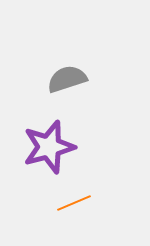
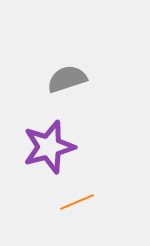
orange line: moved 3 px right, 1 px up
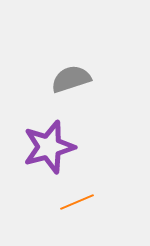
gray semicircle: moved 4 px right
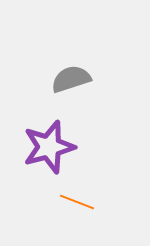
orange line: rotated 44 degrees clockwise
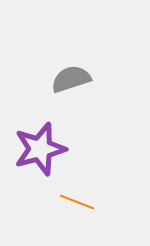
purple star: moved 9 px left, 2 px down
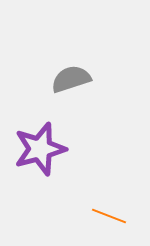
orange line: moved 32 px right, 14 px down
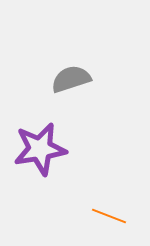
purple star: rotated 6 degrees clockwise
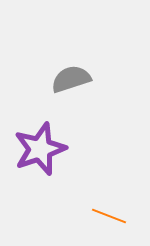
purple star: rotated 10 degrees counterclockwise
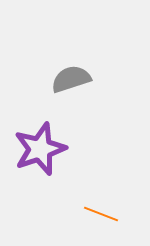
orange line: moved 8 px left, 2 px up
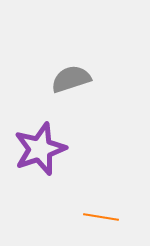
orange line: moved 3 px down; rotated 12 degrees counterclockwise
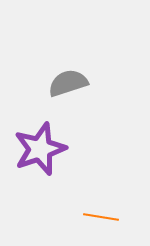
gray semicircle: moved 3 px left, 4 px down
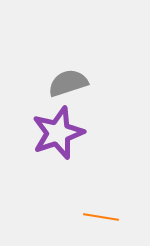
purple star: moved 18 px right, 16 px up
